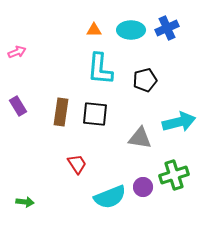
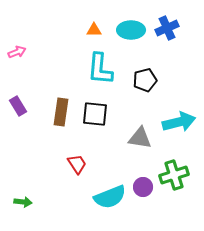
green arrow: moved 2 px left
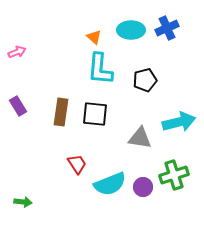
orange triangle: moved 7 px down; rotated 42 degrees clockwise
cyan semicircle: moved 13 px up
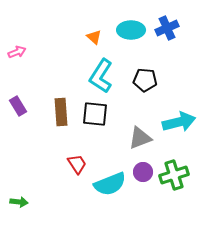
cyan L-shape: moved 1 px right, 7 px down; rotated 28 degrees clockwise
black pentagon: rotated 20 degrees clockwise
brown rectangle: rotated 12 degrees counterclockwise
gray triangle: rotated 30 degrees counterclockwise
purple circle: moved 15 px up
green arrow: moved 4 px left
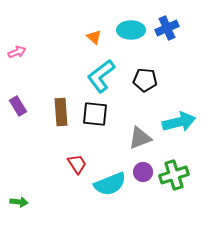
cyan L-shape: rotated 20 degrees clockwise
